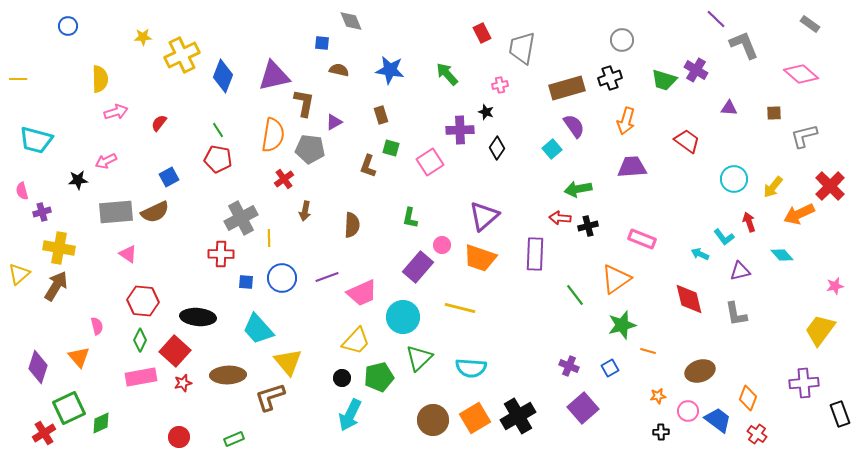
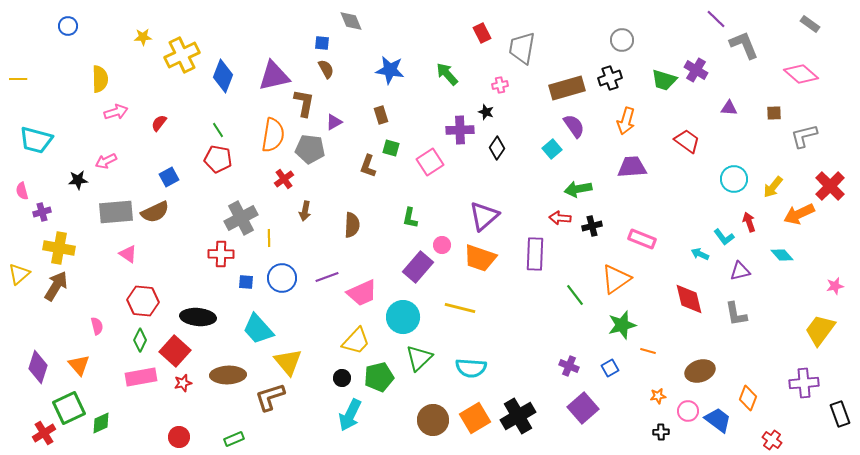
brown semicircle at (339, 70): moved 13 px left, 1 px up; rotated 48 degrees clockwise
black cross at (588, 226): moved 4 px right
orange triangle at (79, 357): moved 8 px down
red cross at (757, 434): moved 15 px right, 6 px down
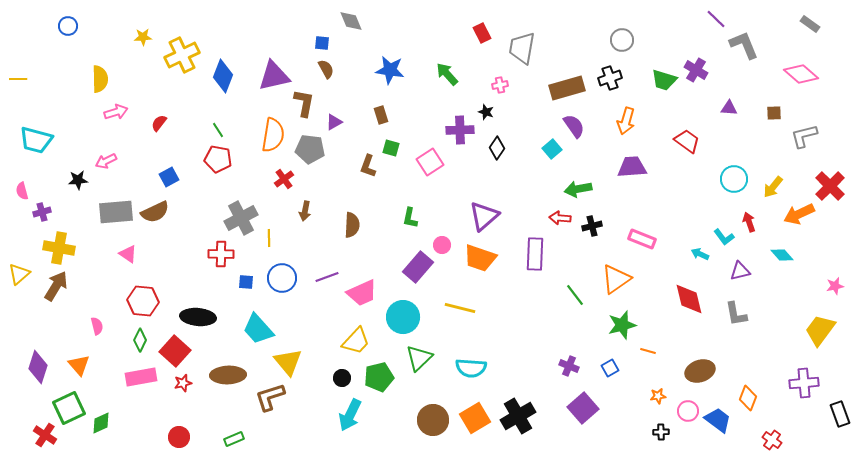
red cross at (44, 433): moved 1 px right, 2 px down; rotated 25 degrees counterclockwise
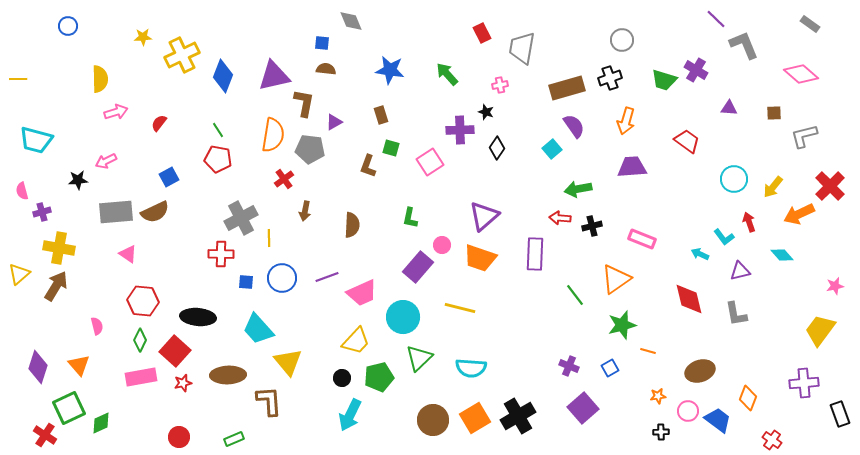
brown semicircle at (326, 69): rotated 54 degrees counterclockwise
brown L-shape at (270, 397): moved 1 px left, 4 px down; rotated 104 degrees clockwise
